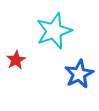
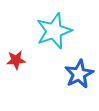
red star: rotated 24 degrees clockwise
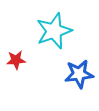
blue star: rotated 20 degrees clockwise
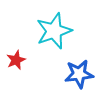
red star: rotated 18 degrees counterclockwise
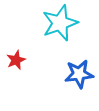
cyan star: moved 6 px right, 8 px up
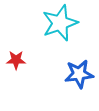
red star: rotated 24 degrees clockwise
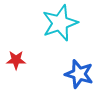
blue star: rotated 24 degrees clockwise
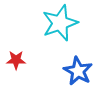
blue star: moved 1 px left, 3 px up; rotated 12 degrees clockwise
